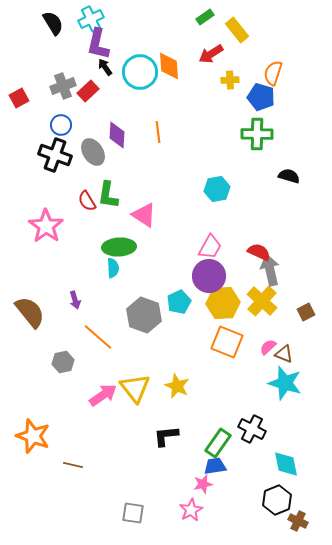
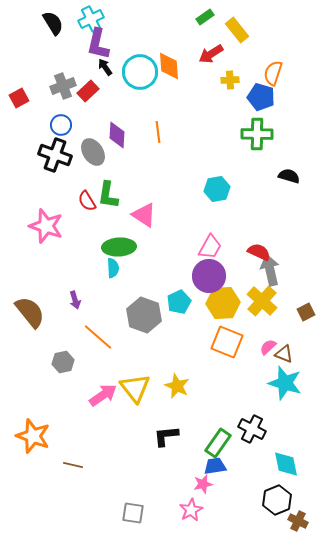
pink star at (46, 226): rotated 16 degrees counterclockwise
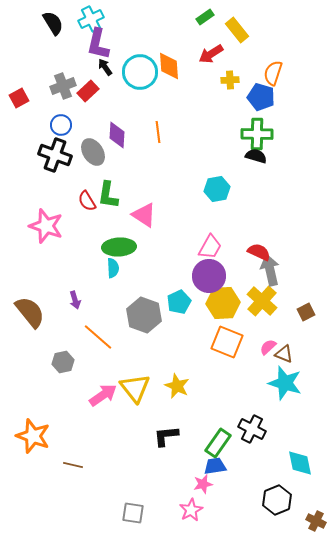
black semicircle at (289, 176): moved 33 px left, 20 px up
cyan diamond at (286, 464): moved 14 px right, 1 px up
brown cross at (298, 521): moved 18 px right
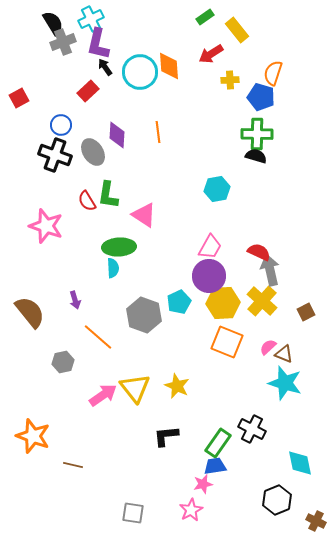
gray cross at (63, 86): moved 44 px up
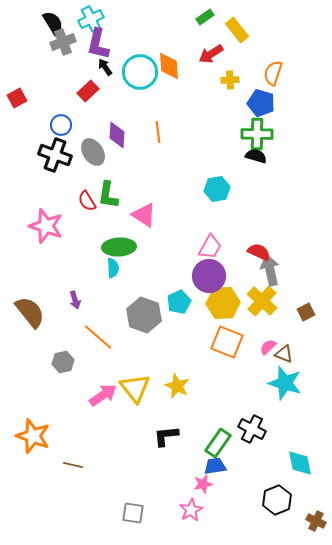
blue pentagon at (261, 97): moved 6 px down
red square at (19, 98): moved 2 px left
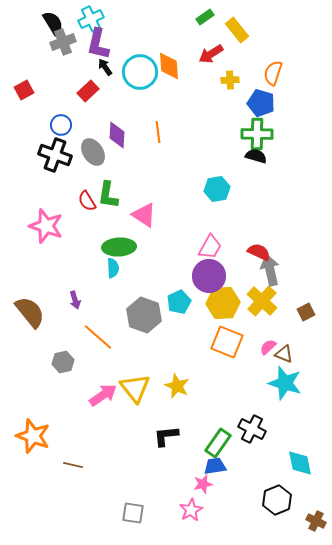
red square at (17, 98): moved 7 px right, 8 px up
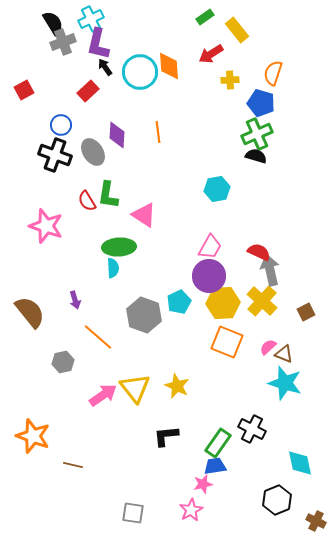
green cross at (257, 134): rotated 24 degrees counterclockwise
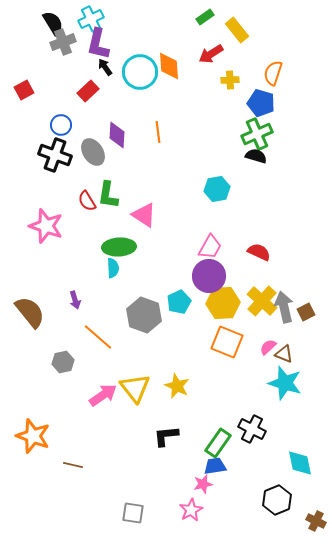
gray arrow at (270, 270): moved 14 px right, 37 px down
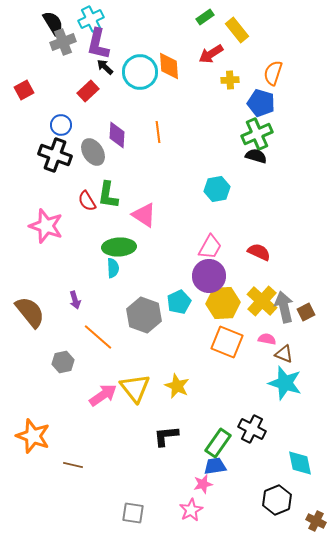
black arrow at (105, 67): rotated 12 degrees counterclockwise
pink semicircle at (268, 347): moved 1 px left, 8 px up; rotated 54 degrees clockwise
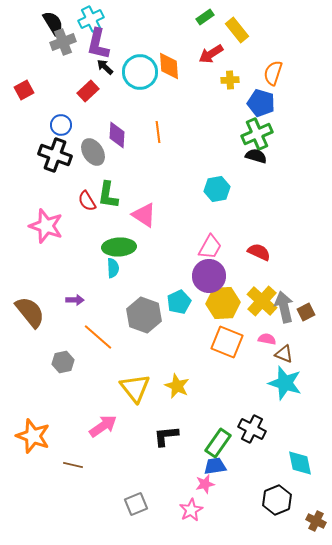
purple arrow at (75, 300): rotated 72 degrees counterclockwise
pink arrow at (103, 395): moved 31 px down
pink star at (203, 484): moved 2 px right
gray square at (133, 513): moved 3 px right, 9 px up; rotated 30 degrees counterclockwise
